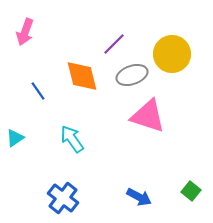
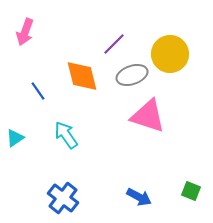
yellow circle: moved 2 px left
cyan arrow: moved 6 px left, 4 px up
green square: rotated 18 degrees counterclockwise
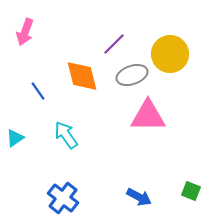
pink triangle: rotated 18 degrees counterclockwise
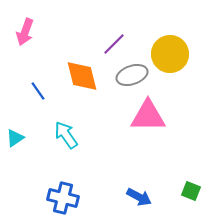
blue cross: rotated 24 degrees counterclockwise
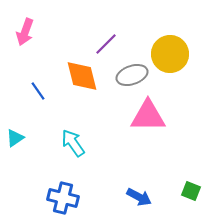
purple line: moved 8 px left
cyan arrow: moved 7 px right, 8 px down
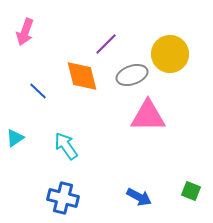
blue line: rotated 12 degrees counterclockwise
cyan arrow: moved 7 px left, 3 px down
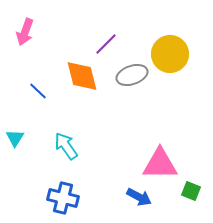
pink triangle: moved 12 px right, 48 px down
cyan triangle: rotated 24 degrees counterclockwise
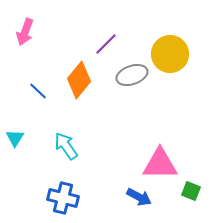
orange diamond: moved 3 px left, 4 px down; rotated 54 degrees clockwise
